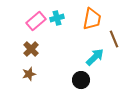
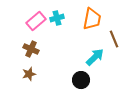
brown cross: rotated 21 degrees counterclockwise
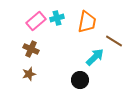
orange trapezoid: moved 5 px left, 3 px down
brown line: moved 2 px down; rotated 36 degrees counterclockwise
black circle: moved 1 px left
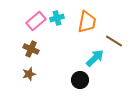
cyan arrow: moved 1 px down
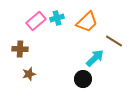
orange trapezoid: rotated 35 degrees clockwise
brown cross: moved 11 px left; rotated 21 degrees counterclockwise
black circle: moved 3 px right, 1 px up
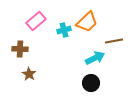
cyan cross: moved 7 px right, 12 px down
brown line: rotated 42 degrees counterclockwise
cyan arrow: rotated 18 degrees clockwise
brown star: rotated 24 degrees counterclockwise
black circle: moved 8 px right, 4 px down
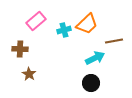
orange trapezoid: moved 2 px down
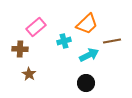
pink rectangle: moved 6 px down
cyan cross: moved 11 px down
brown line: moved 2 px left
cyan arrow: moved 6 px left, 3 px up
black circle: moved 5 px left
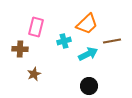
pink rectangle: rotated 36 degrees counterclockwise
cyan arrow: moved 1 px left, 1 px up
brown star: moved 5 px right; rotated 16 degrees clockwise
black circle: moved 3 px right, 3 px down
